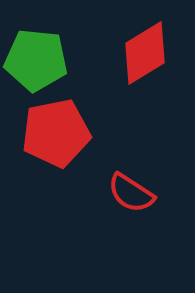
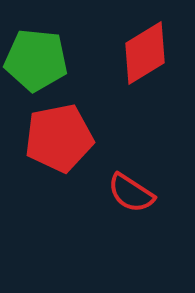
red pentagon: moved 3 px right, 5 px down
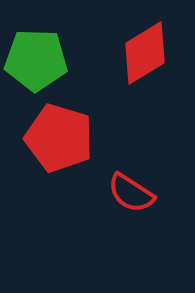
green pentagon: rotated 4 degrees counterclockwise
red pentagon: rotated 28 degrees clockwise
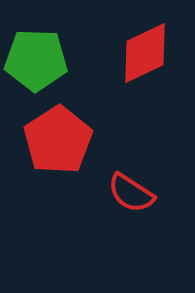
red diamond: rotated 6 degrees clockwise
red pentagon: moved 1 px left, 2 px down; rotated 22 degrees clockwise
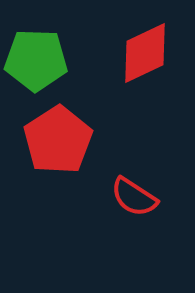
red semicircle: moved 3 px right, 4 px down
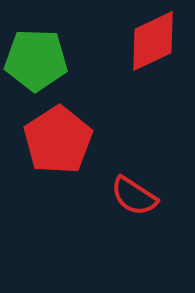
red diamond: moved 8 px right, 12 px up
red semicircle: moved 1 px up
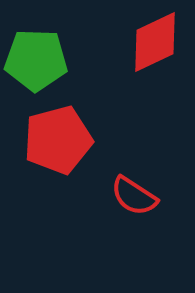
red diamond: moved 2 px right, 1 px down
red pentagon: rotated 18 degrees clockwise
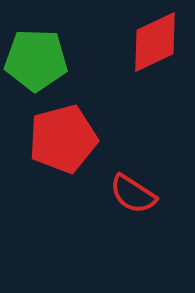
red pentagon: moved 5 px right, 1 px up
red semicircle: moved 1 px left, 2 px up
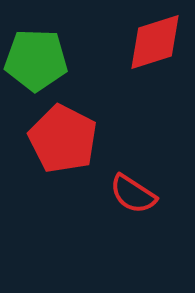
red diamond: rotated 8 degrees clockwise
red pentagon: rotated 30 degrees counterclockwise
